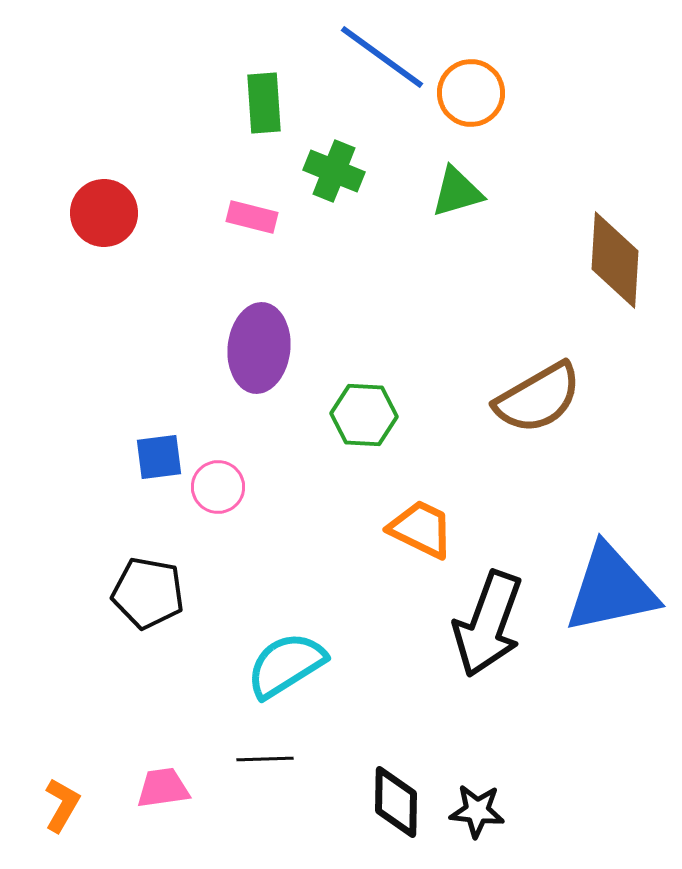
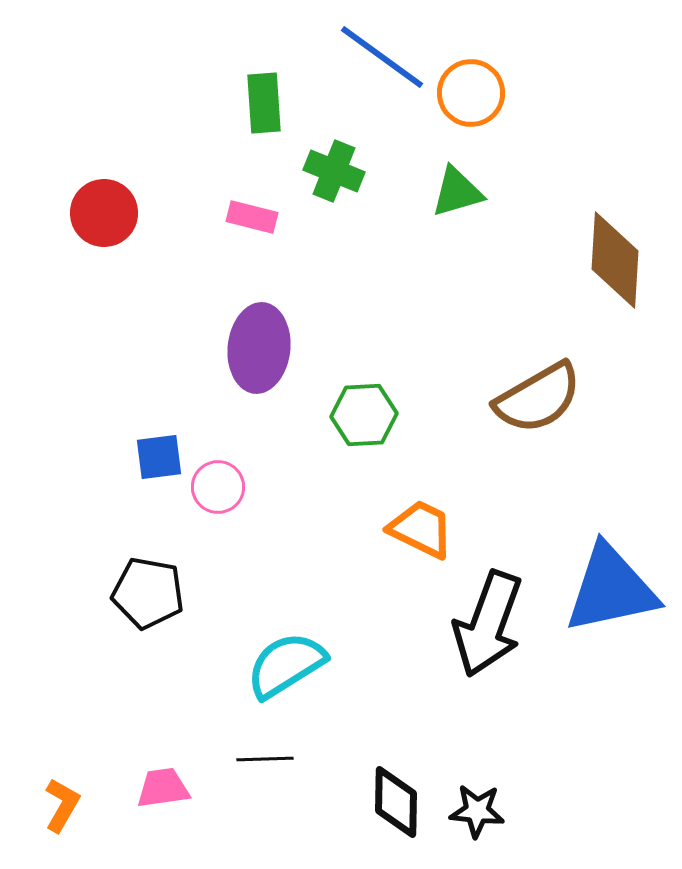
green hexagon: rotated 6 degrees counterclockwise
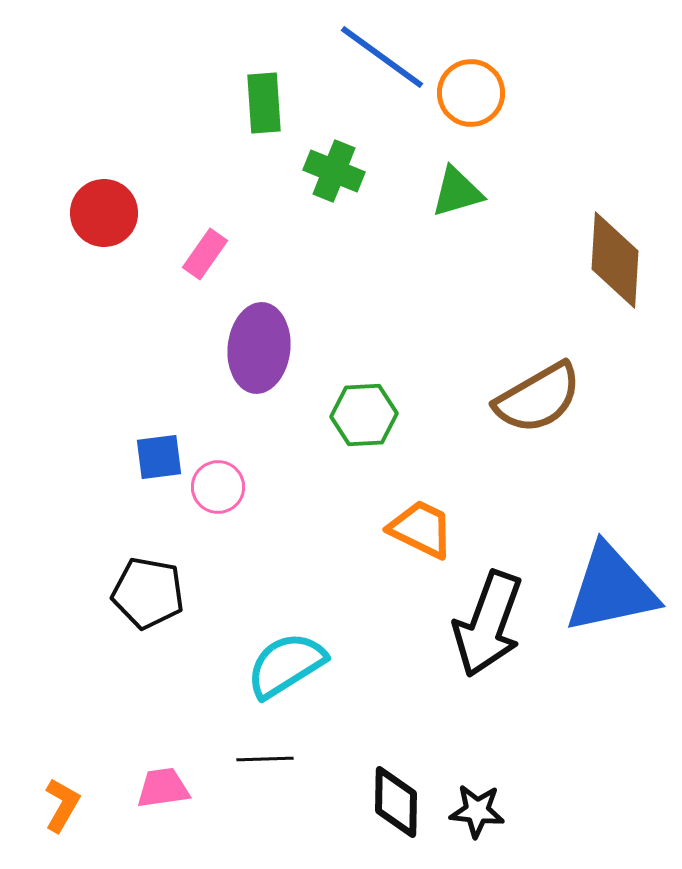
pink rectangle: moved 47 px left, 37 px down; rotated 69 degrees counterclockwise
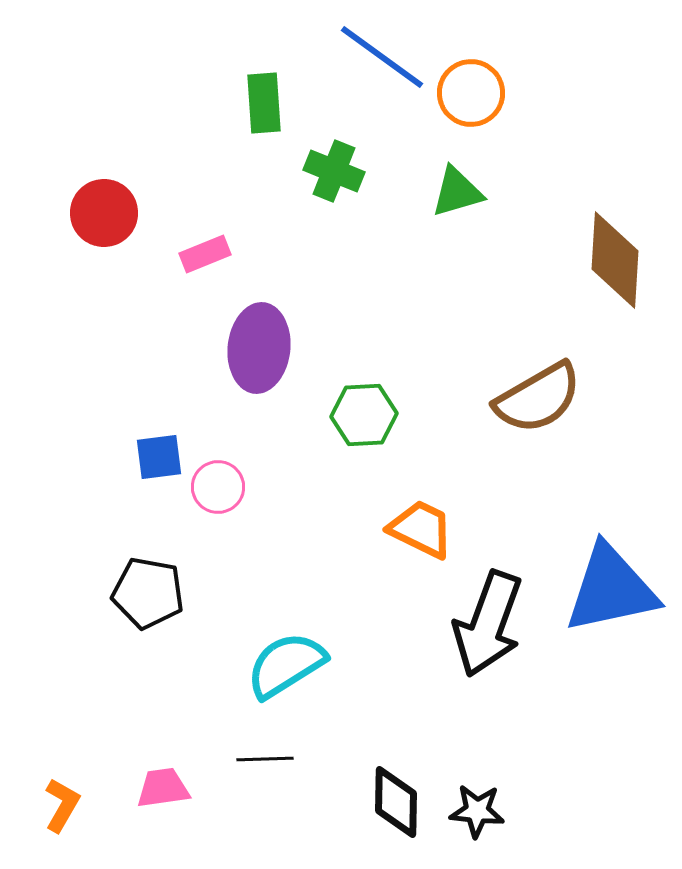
pink rectangle: rotated 33 degrees clockwise
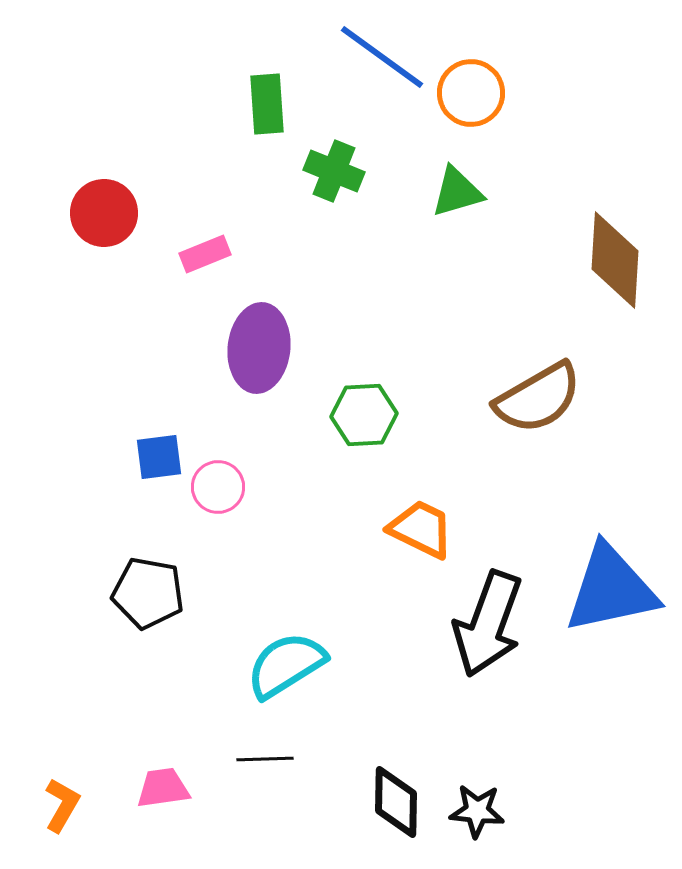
green rectangle: moved 3 px right, 1 px down
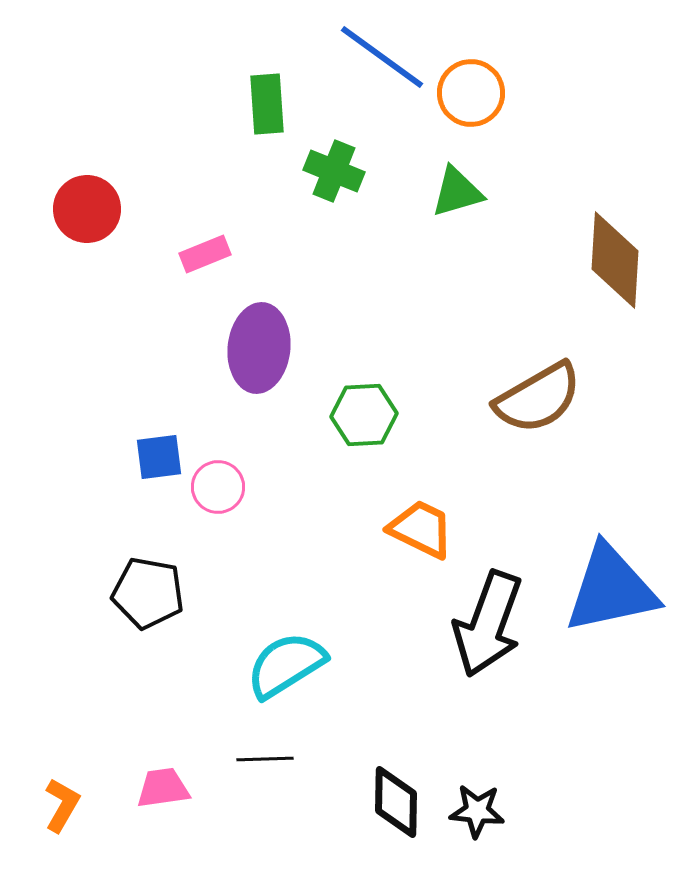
red circle: moved 17 px left, 4 px up
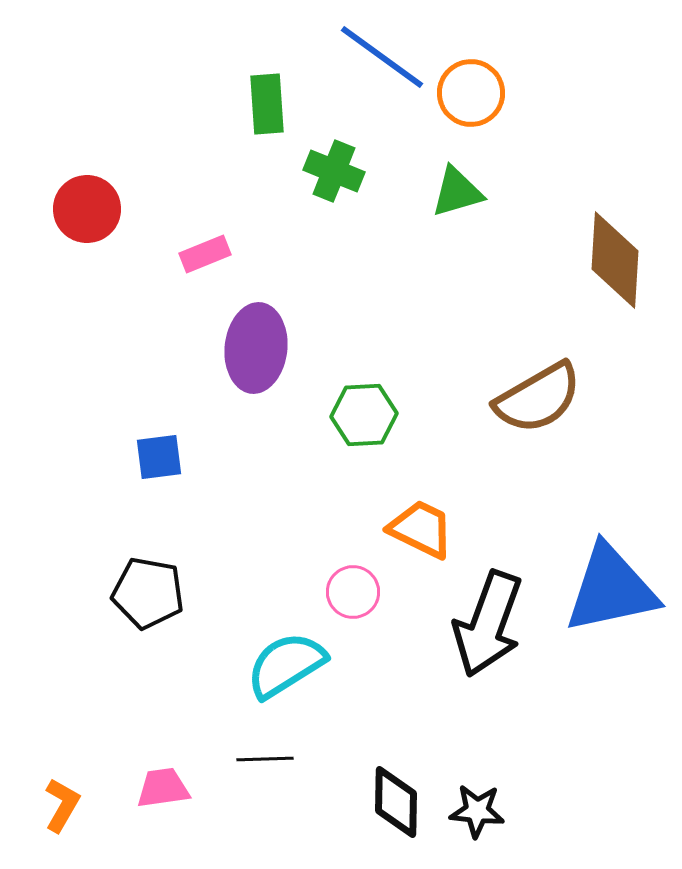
purple ellipse: moved 3 px left
pink circle: moved 135 px right, 105 px down
